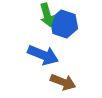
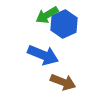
green arrow: rotated 75 degrees clockwise
blue hexagon: rotated 16 degrees clockwise
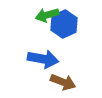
green arrow: rotated 15 degrees clockwise
blue arrow: moved 4 px down; rotated 12 degrees counterclockwise
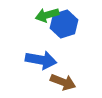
blue hexagon: rotated 8 degrees clockwise
blue arrow: moved 2 px left, 1 px down
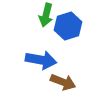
green arrow: moved 1 px left; rotated 60 degrees counterclockwise
blue hexagon: moved 4 px right, 2 px down
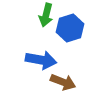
blue hexagon: moved 2 px right, 2 px down
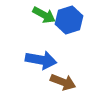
green arrow: moved 2 px left; rotated 75 degrees counterclockwise
blue hexagon: moved 1 px left, 8 px up
